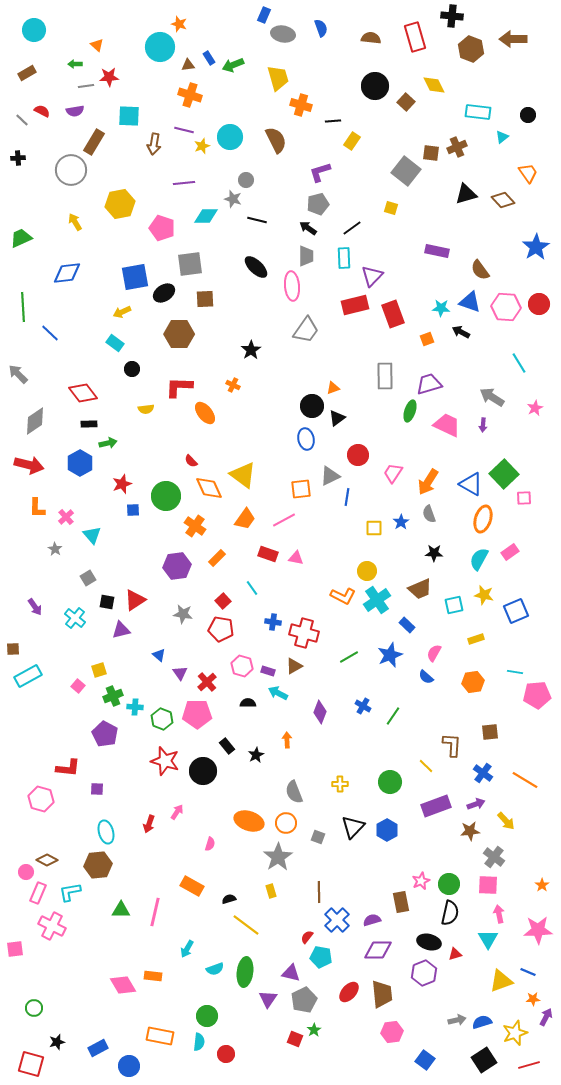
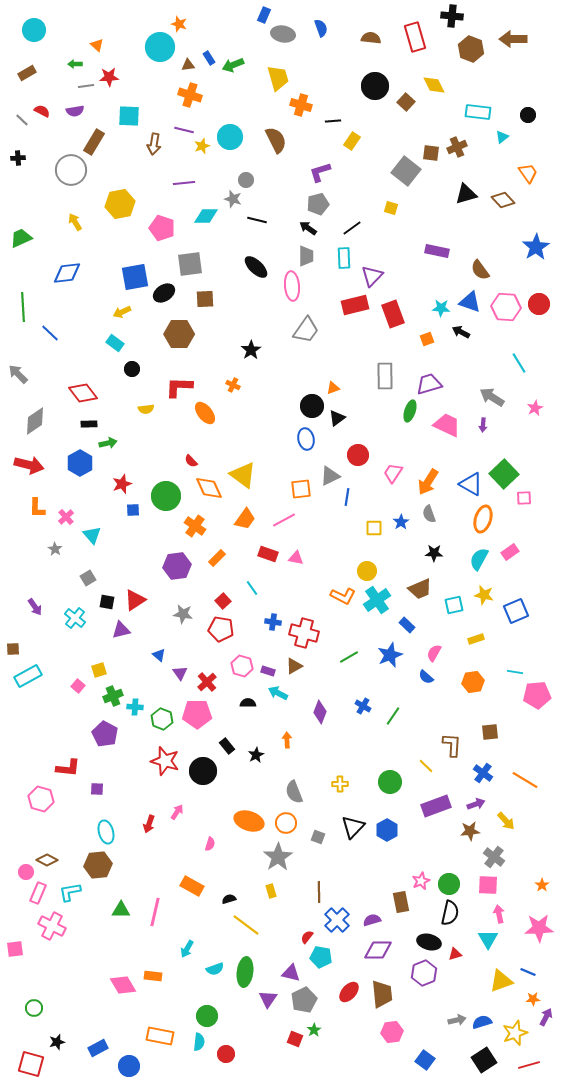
pink star at (538, 930): moved 1 px right, 2 px up
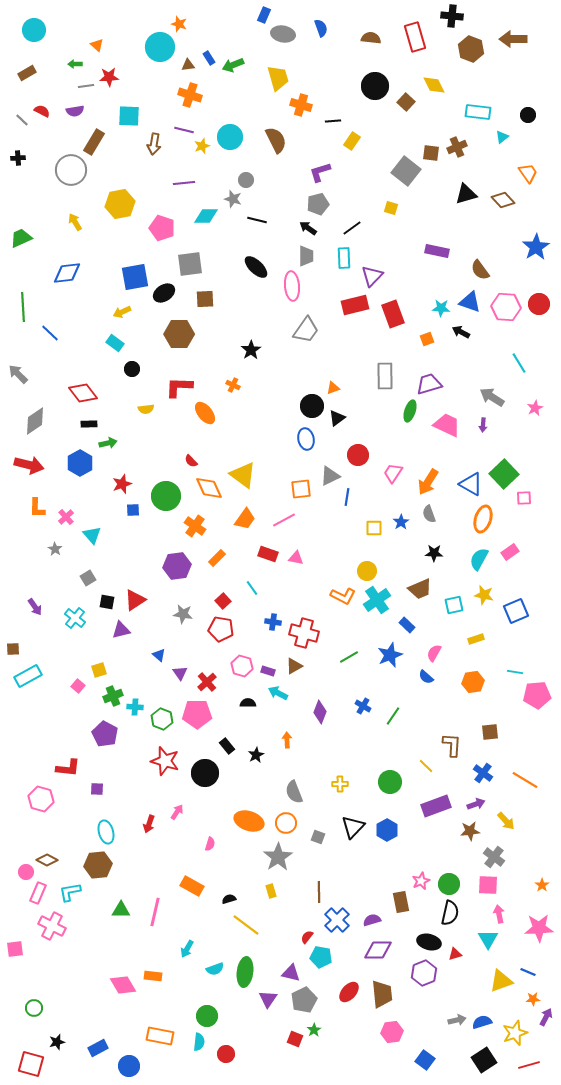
black circle at (203, 771): moved 2 px right, 2 px down
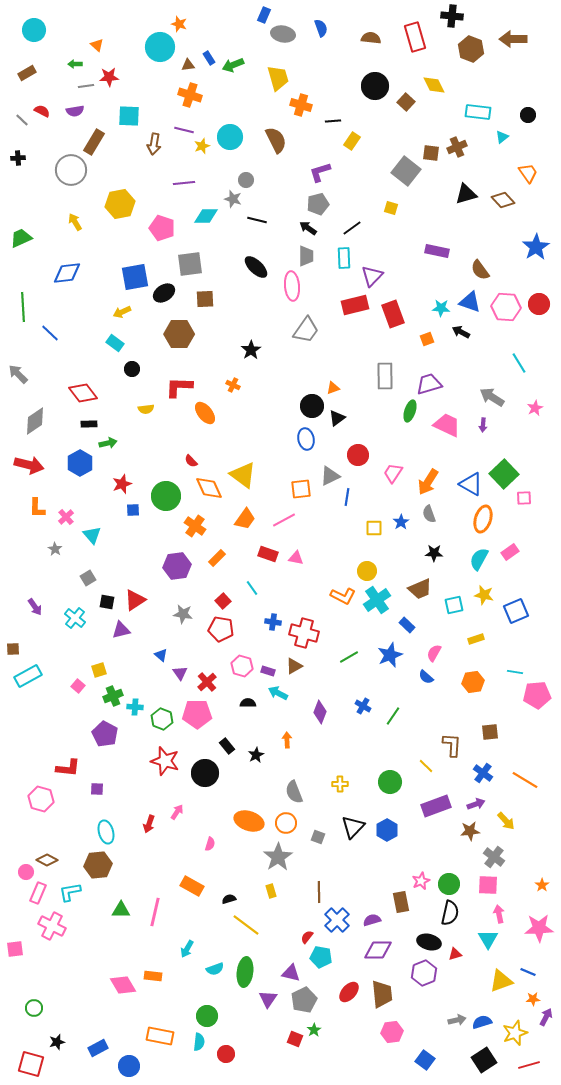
blue triangle at (159, 655): moved 2 px right
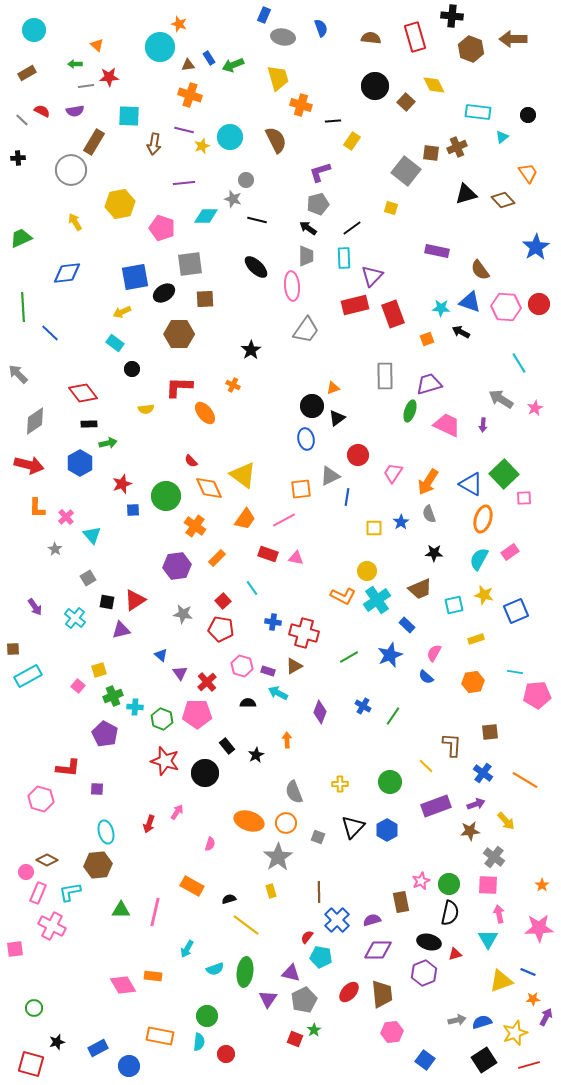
gray ellipse at (283, 34): moved 3 px down
gray arrow at (492, 397): moved 9 px right, 2 px down
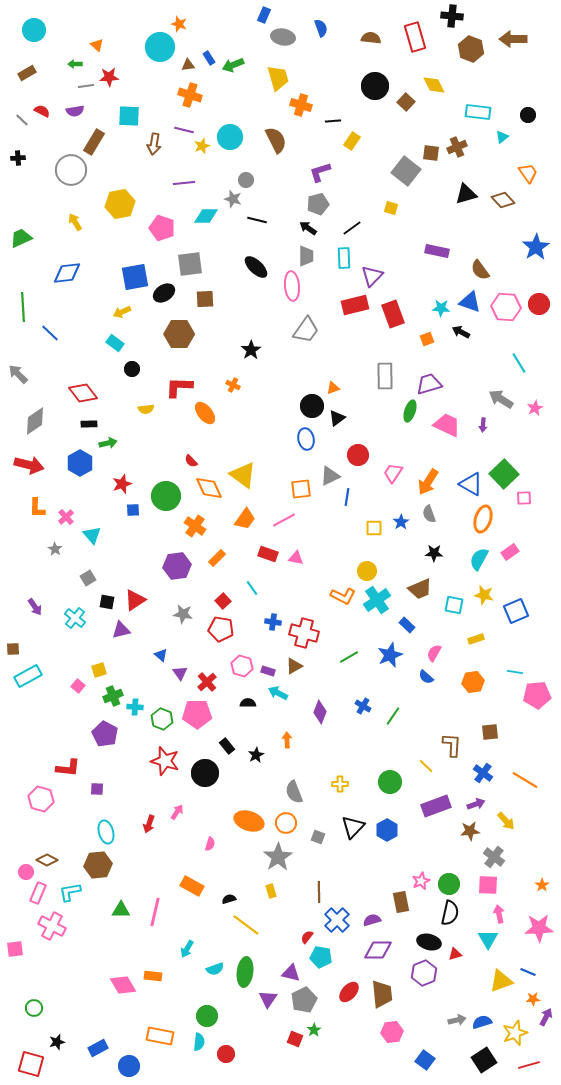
cyan square at (454, 605): rotated 24 degrees clockwise
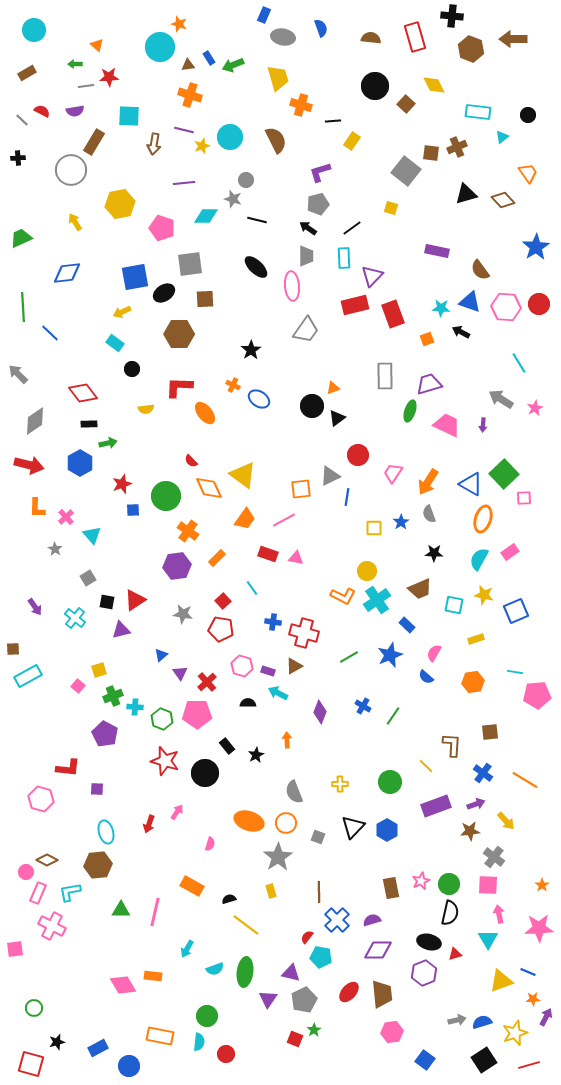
brown square at (406, 102): moved 2 px down
blue ellipse at (306, 439): moved 47 px left, 40 px up; rotated 45 degrees counterclockwise
orange cross at (195, 526): moved 7 px left, 5 px down
blue triangle at (161, 655): rotated 40 degrees clockwise
brown rectangle at (401, 902): moved 10 px left, 14 px up
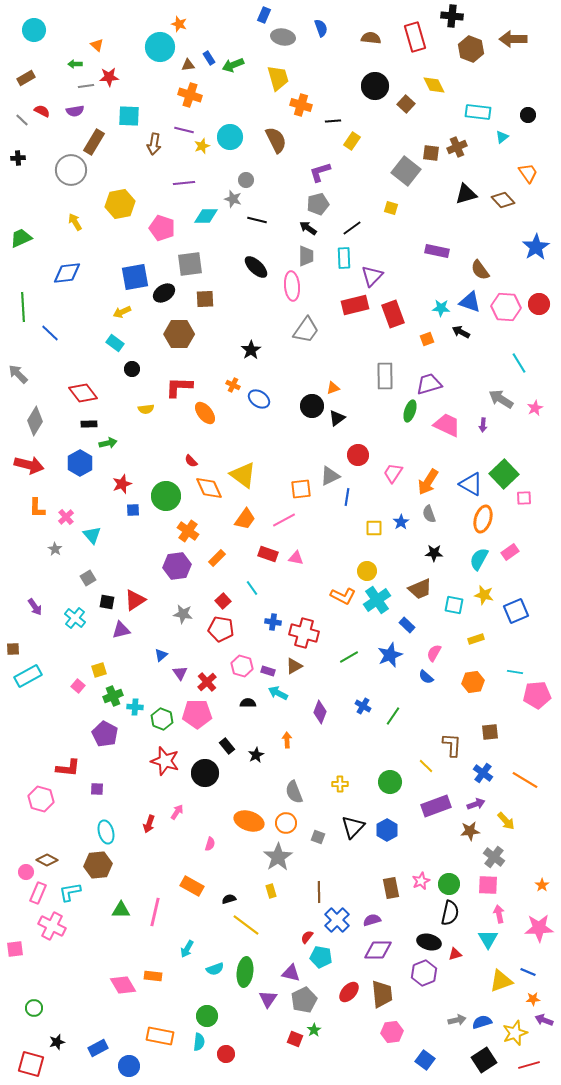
brown rectangle at (27, 73): moved 1 px left, 5 px down
gray diamond at (35, 421): rotated 24 degrees counterclockwise
purple arrow at (546, 1017): moved 2 px left, 3 px down; rotated 96 degrees counterclockwise
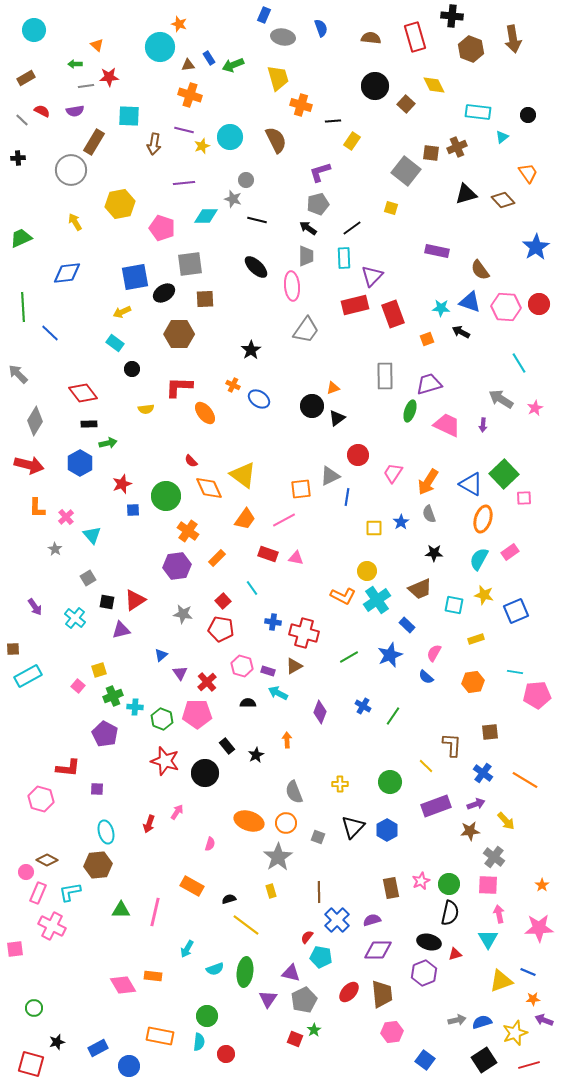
brown arrow at (513, 39): rotated 100 degrees counterclockwise
